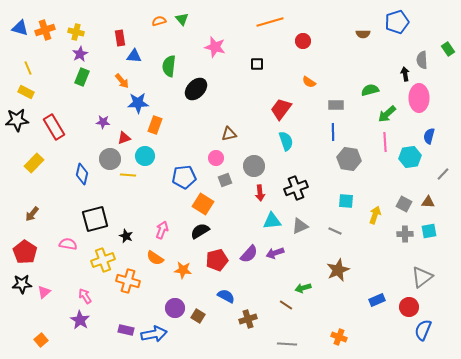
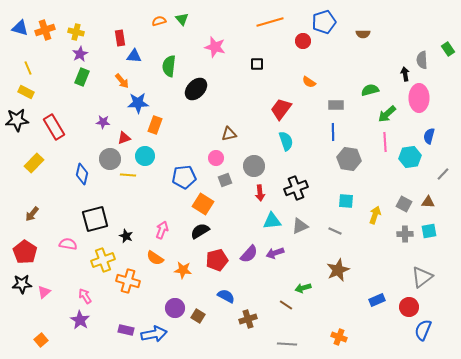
blue pentagon at (397, 22): moved 73 px left
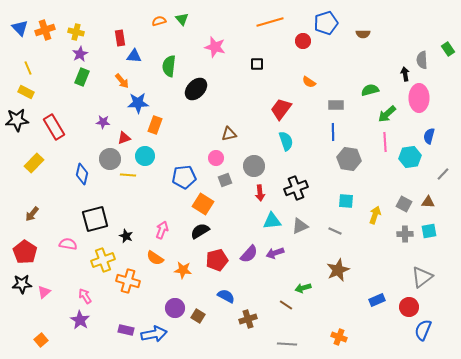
blue pentagon at (324, 22): moved 2 px right, 1 px down
blue triangle at (20, 28): rotated 30 degrees clockwise
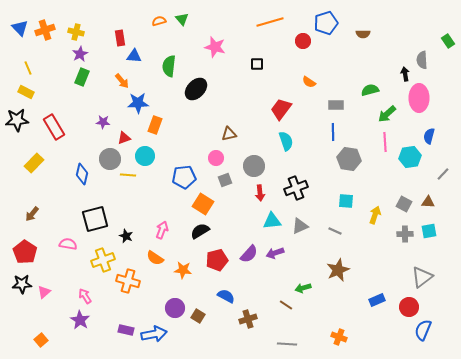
green rectangle at (448, 49): moved 8 px up
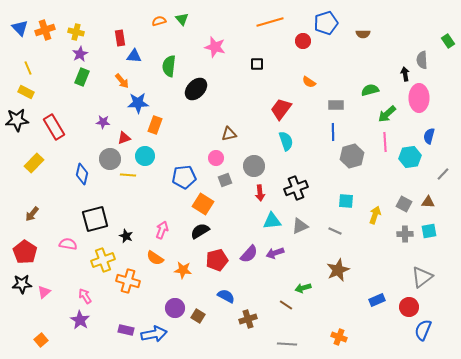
gray hexagon at (349, 159): moved 3 px right, 3 px up; rotated 25 degrees counterclockwise
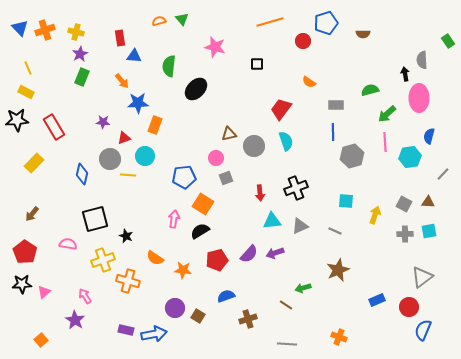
gray circle at (254, 166): moved 20 px up
gray square at (225, 180): moved 1 px right, 2 px up
pink arrow at (162, 230): moved 12 px right, 11 px up; rotated 12 degrees counterclockwise
blue semicircle at (226, 296): rotated 48 degrees counterclockwise
purple star at (80, 320): moved 5 px left
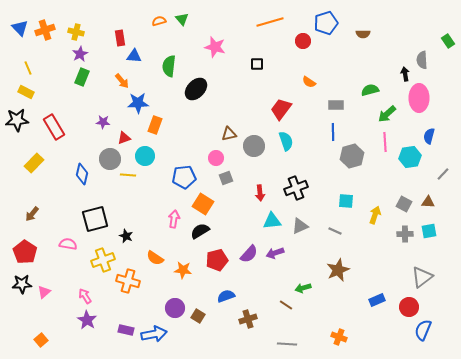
purple star at (75, 320): moved 12 px right
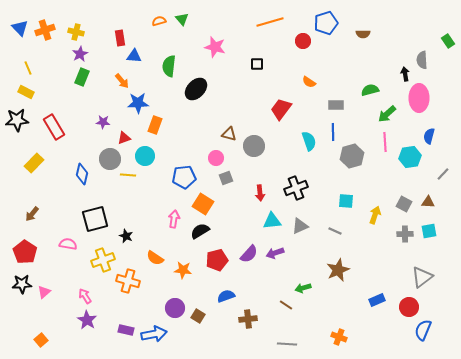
brown triangle at (229, 134): rotated 28 degrees clockwise
cyan semicircle at (286, 141): moved 23 px right
brown cross at (248, 319): rotated 12 degrees clockwise
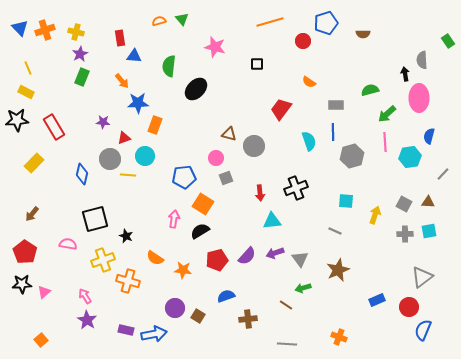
gray triangle at (300, 226): moved 33 px down; rotated 42 degrees counterclockwise
purple semicircle at (249, 254): moved 2 px left, 2 px down
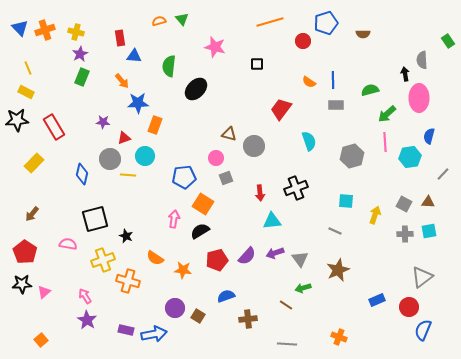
blue line at (333, 132): moved 52 px up
